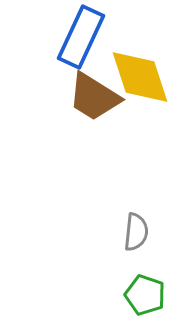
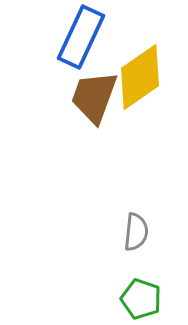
yellow diamond: rotated 74 degrees clockwise
brown trapezoid: rotated 78 degrees clockwise
green pentagon: moved 4 px left, 4 px down
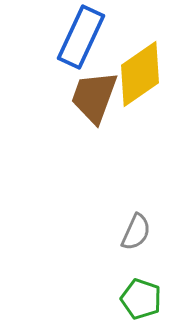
yellow diamond: moved 3 px up
gray semicircle: rotated 18 degrees clockwise
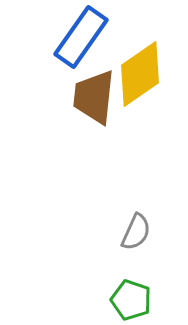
blue rectangle: rotated 10 degrees clockwise
brown trapezoid: rotated 14 degrees counterclockwise
green pentagon: moved 10 px left, 1 px down
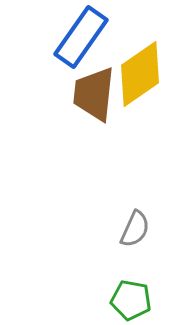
brown trapezoid: moved 3 px up
gray semicircle: moved 1 px left, 3 px up
green pentagon: rotated 9 degrees counterclockwise
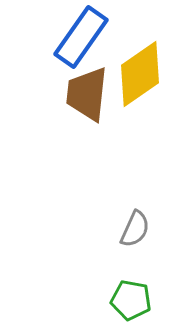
brown trapezoid: moved 7 px left
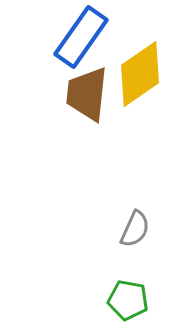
green pentagon: moved 3 px left
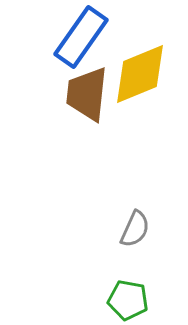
yellow diamond: rotated 12 degrees clockwise
